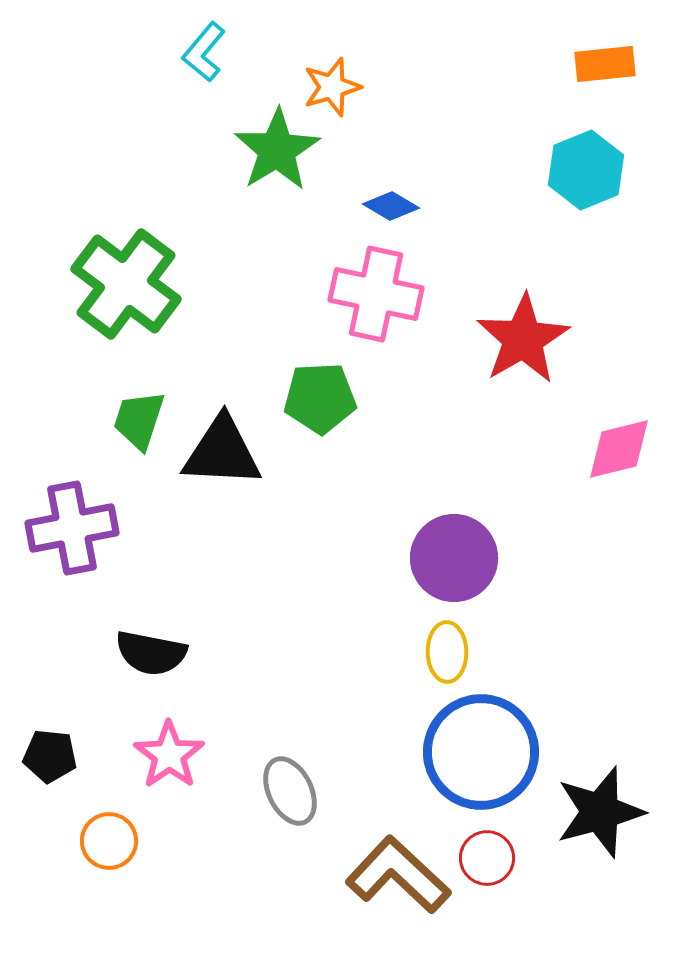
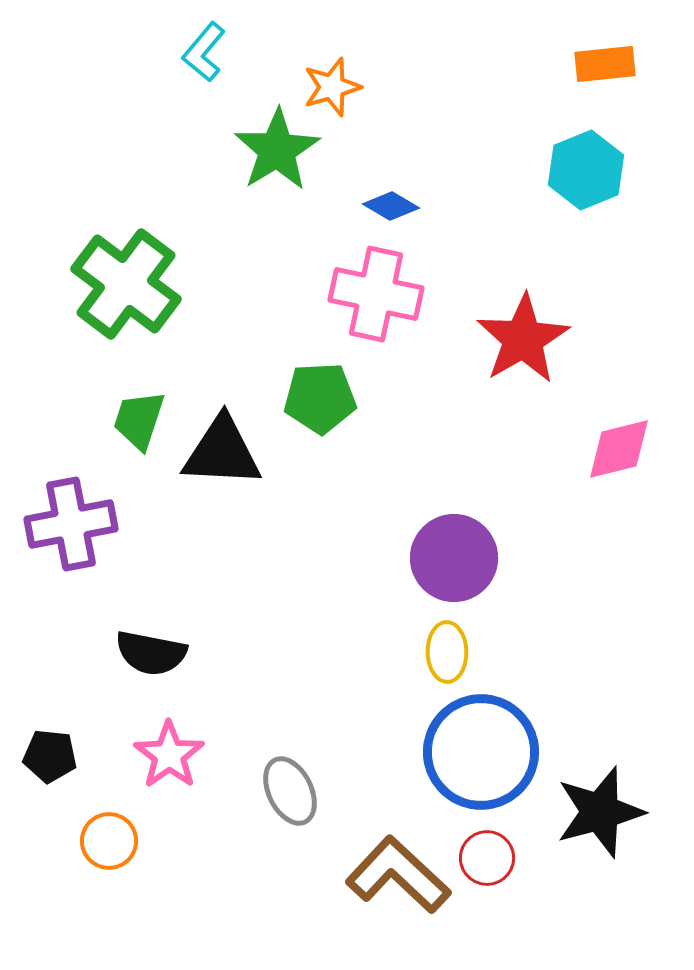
purple cross: moved 1 px left, 4 px up
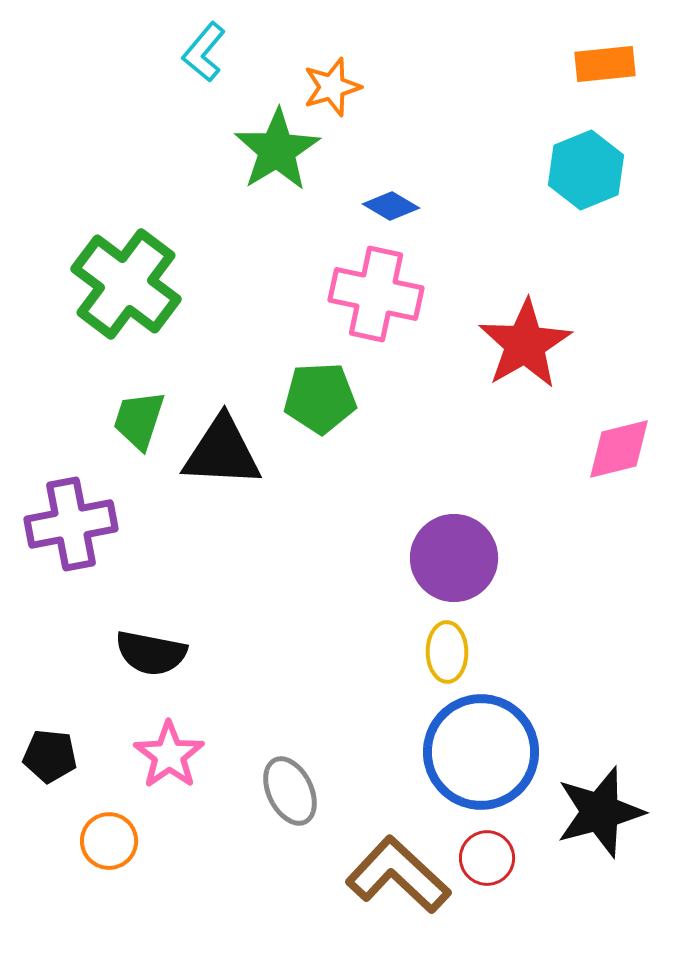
red star: moved 2 px right, 5 px down
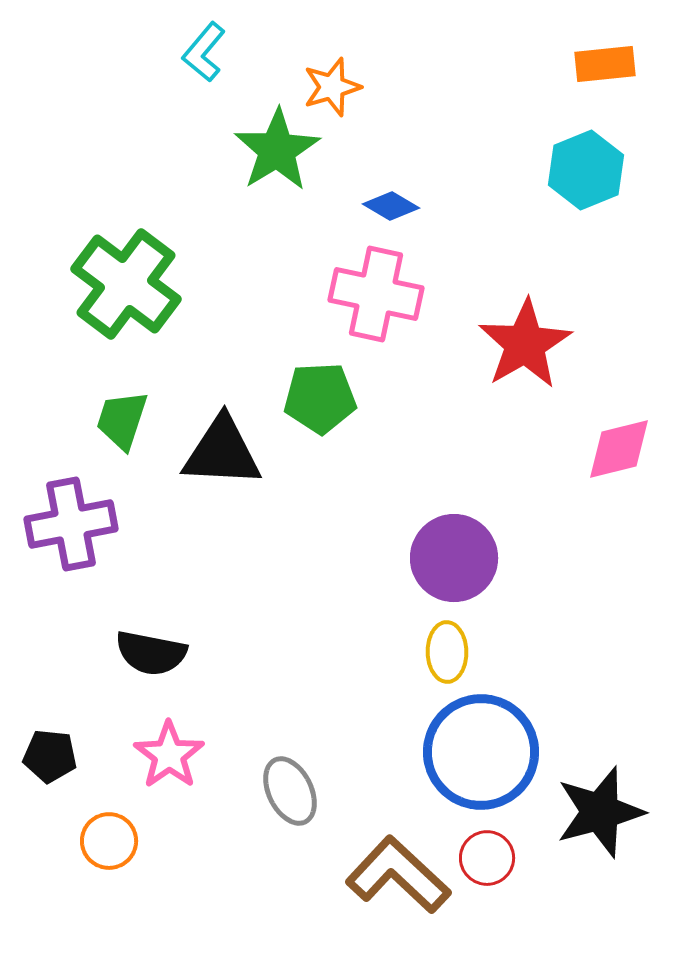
green trapezoid: moved 17 px left
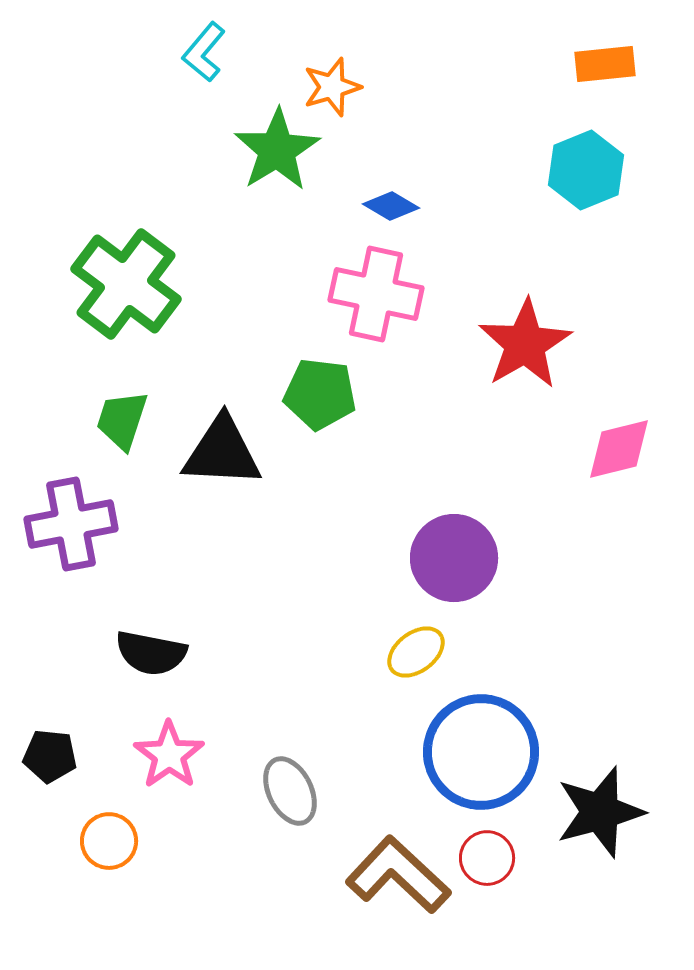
green pentagon: moved 4 px up; rotated 10 degrees clockwise
yellow ellipse: moved 31 px left; rotated 54 degrees clockwise
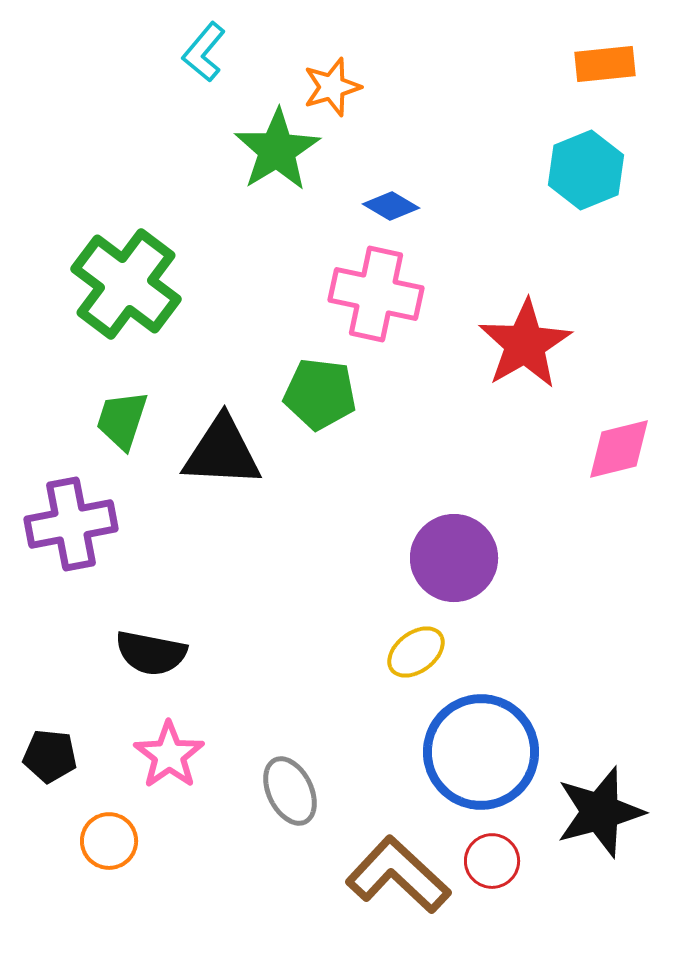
red circle: moved 5 px right, 3 px down
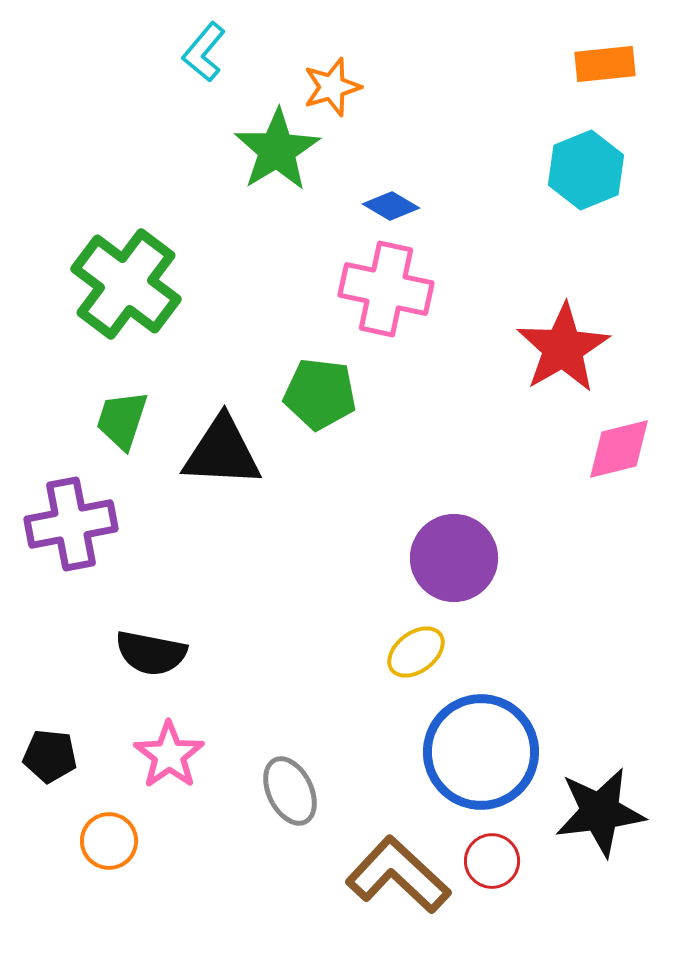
pink cross: moved 10 px right, 5 px up
red star: moved 38 px right, 4 px down
black star: rotated 8 degrees clockwise
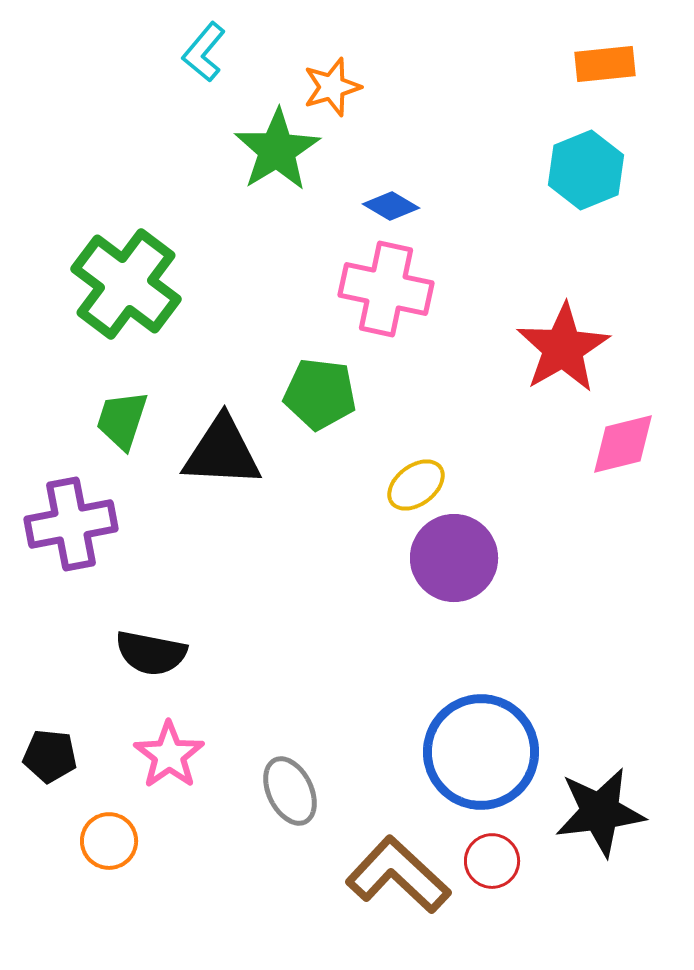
pink diamond: moved 4 px right, 5 px up
yellow ellipse: moved 167 px up
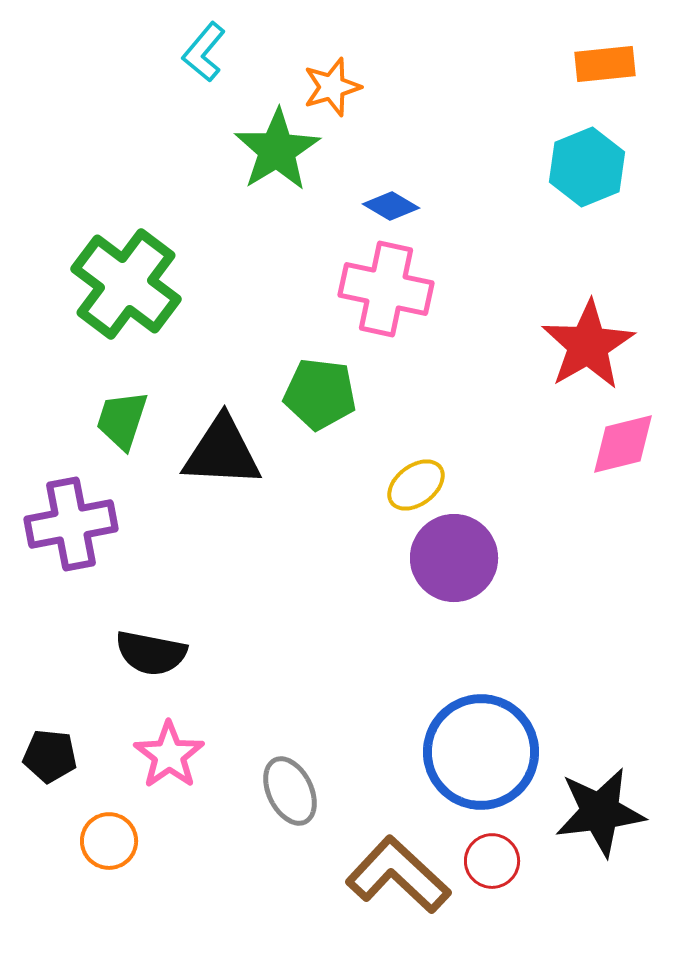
cyan hexagon: moved 1 px right, 3 px up
red star: moved 25 px right, 3 px up
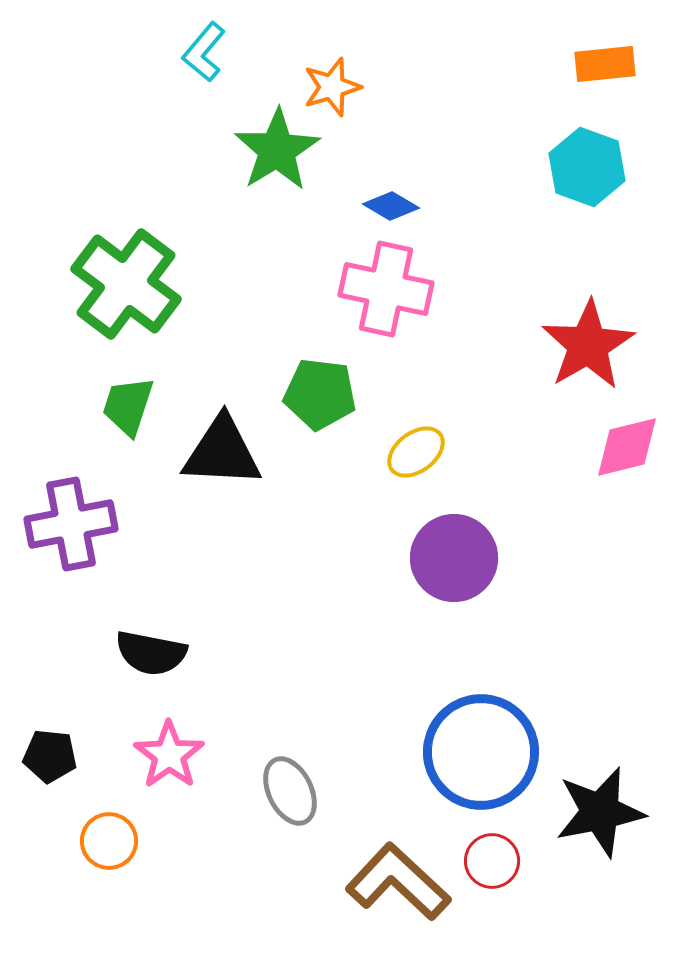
cyan hexagon: rotated 18 degrees counterclockwise
green trapezoid: moved 6 px right, 14 px up
pink diamond: moved 4 px right, 3 px down
yellow ellipse: moved 33 px up
black star: rotated 4 degrees counterclockwise
brown L-shape: moved 7 px down
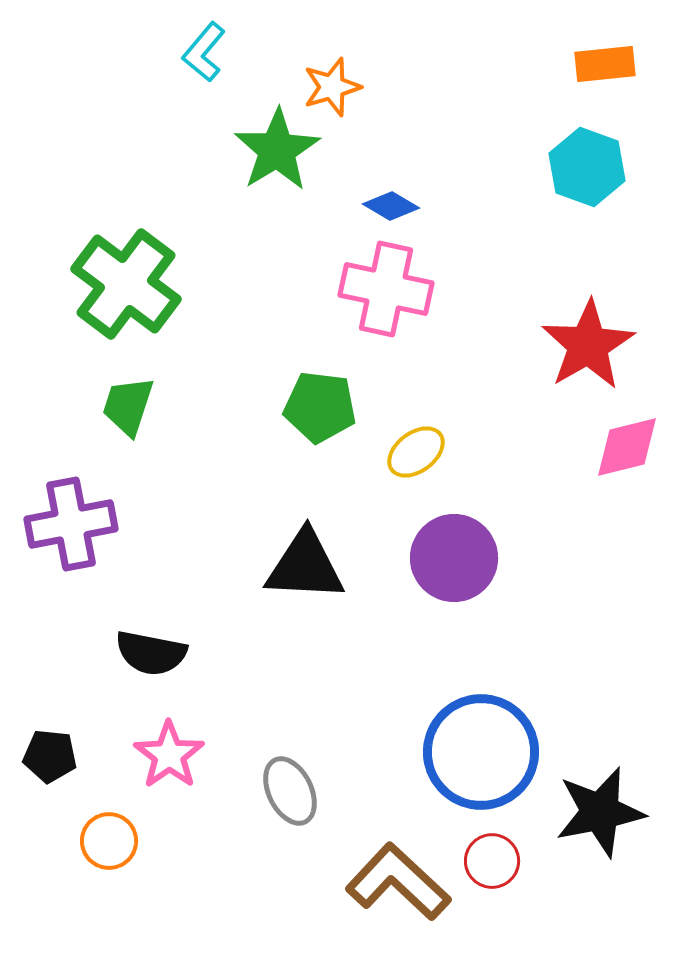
green pentagon: moved 13 px down
black triangle: moved 83 px right, 114 px down
